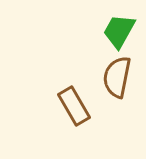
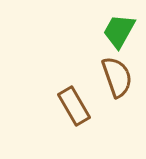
brown semicircle: rotated 150 degrees clockwise
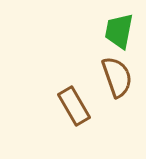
green trapezoid: rotated 18 degrees counterclockwise
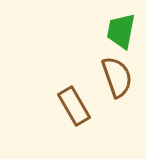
green trapezoid: moved 2 px right
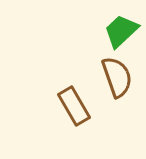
green trapezoid: rotated 36 degrees clockwise
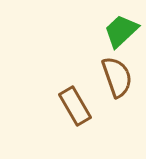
brown rectangle: moved 1 px right
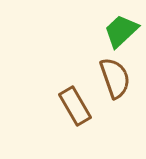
brown semicircle: moved 2 px left, 1 px down
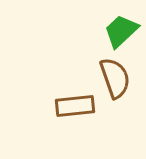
brown rectangle: rotated 66 degrees counterclockwise
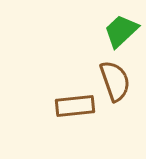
brown semicircle: moved 3 px down
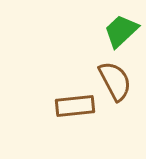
brown semicircle: rotated 9 degrees counterclockwise
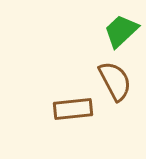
brown rectangle: moved 2 px left, 3 px down
